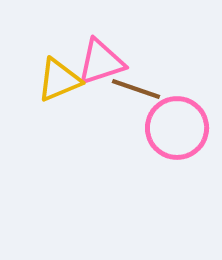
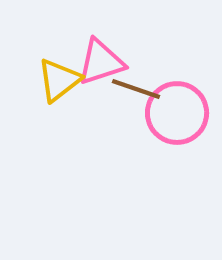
yellow triangle: rotated 15 degrees counterclockwise
pink circle: moved 15 px up
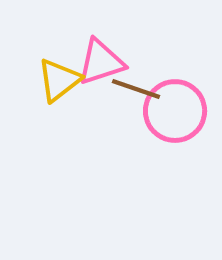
pink circle: moved 2 px left, 2 px up
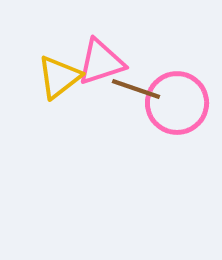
yellow triangle: moved 3 px up
pink circle: moved 2 px right, 8 px up
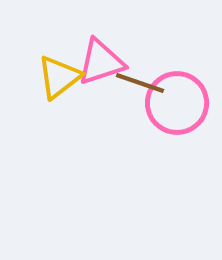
brown line: moved 4 px right, 6 px up
